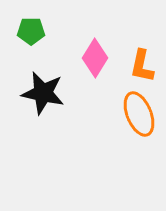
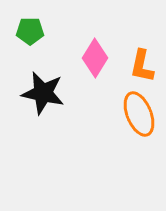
green pentagon: moved 1 px left
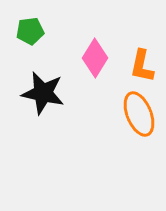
green pentagon: rotated 8 degrees counterclockwise
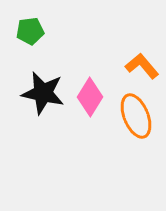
pink diamond: moved 5 px left, 39 px down
orange L-shape: rotated 128 degrees clockwise
orange ellipse: moved 3 px left, 2 px down
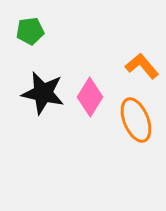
orange ellipse: moved 4 px down
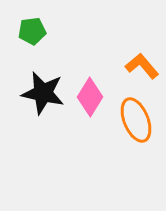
green pentagon: moved 2 px right
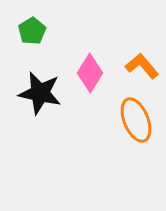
green pentagon: rotated 24 degrees counterclockwise
black star: moved 3 px left
pink diamond: moved 24 px up
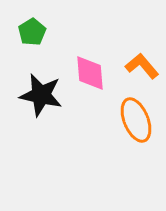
green pentagon: moved 1 px down
pink diamond: rotated 36 degrees counterclockwise
black star: moved 1 px right, 2 px down
